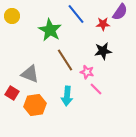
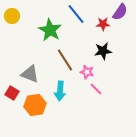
cyan arrow: moved 7 px left, 5 px up
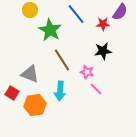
yellow circle: moved 18 px right, 6 px up
brown line: moved 3 px left
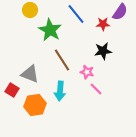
red square: moved 3 px up
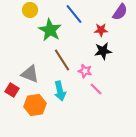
blue line: moved 2 px left
red star: moved 2 px left, 6 px down
pink star: moved 2 px left, 1 px up
cyan arrow: rotated 18 degrees counterclockwise
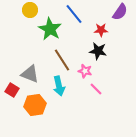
green star: moved 1 px up
black star: moved 5 px left; rotated 18 degrees clockwise
cyan arrow: moved 1 px left, 5 px up
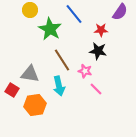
gray triangle: rotated 12 degrees counterclockwise
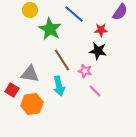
blue line: rotated 10 degrees counterclockwise
pink line: moved 1 px left, 2 px down
orange hexagon: moved 3 px left, 1 px up
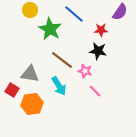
brown line: rotated 20 degrees counterclockwise
cyan arrow: rotated 18 degrees counterclockwise
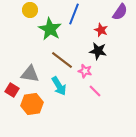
blue line: rotated 70 degrees clockwise
red star: rotated 24 degrees clockwise
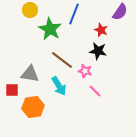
red square: rotated 32 degrees counterclockwise
orange hexagon: moved 1 px right, 3 px down
